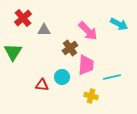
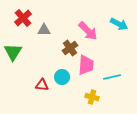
yellow cross: moved 1 px right, 1 px down
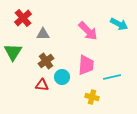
gray triangle: moved 1 px left, 4 px down
brown cross: moved 24 px left, 13 px down
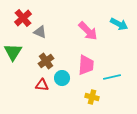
gray triangle: moved 3 px left, 2 px up; rotated 24 degrees clockwise
cyan circle: moved 1 px down
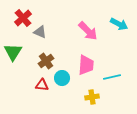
yellow cross: rotated 24 degrees counterclockwise
